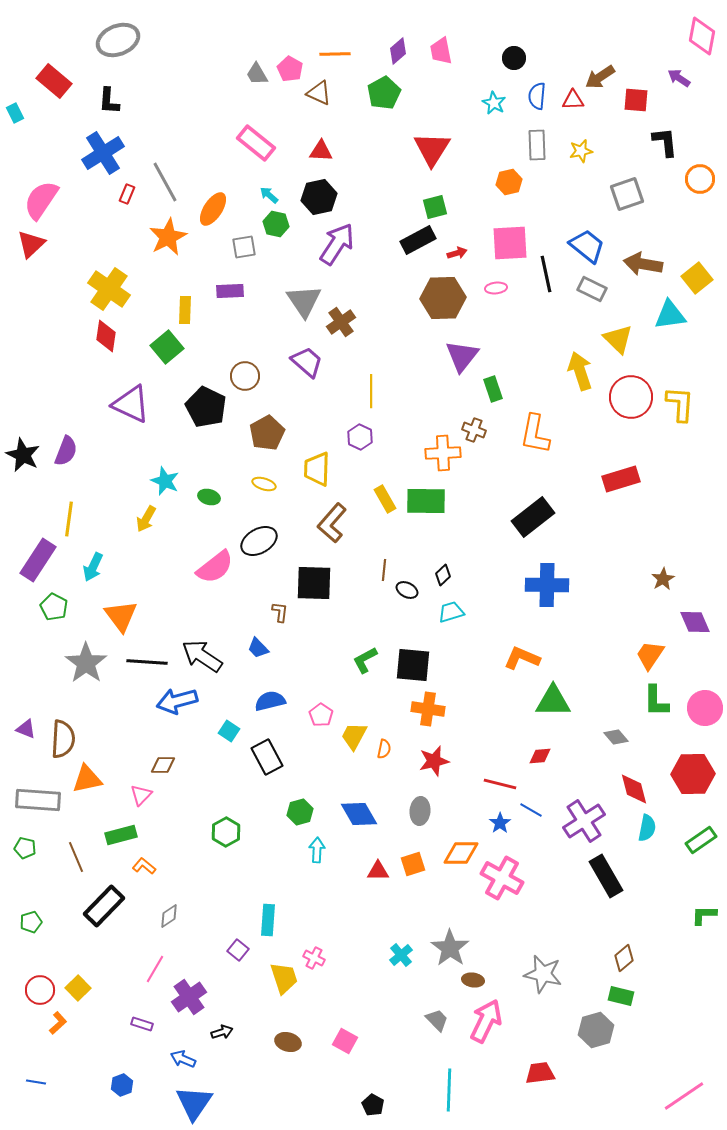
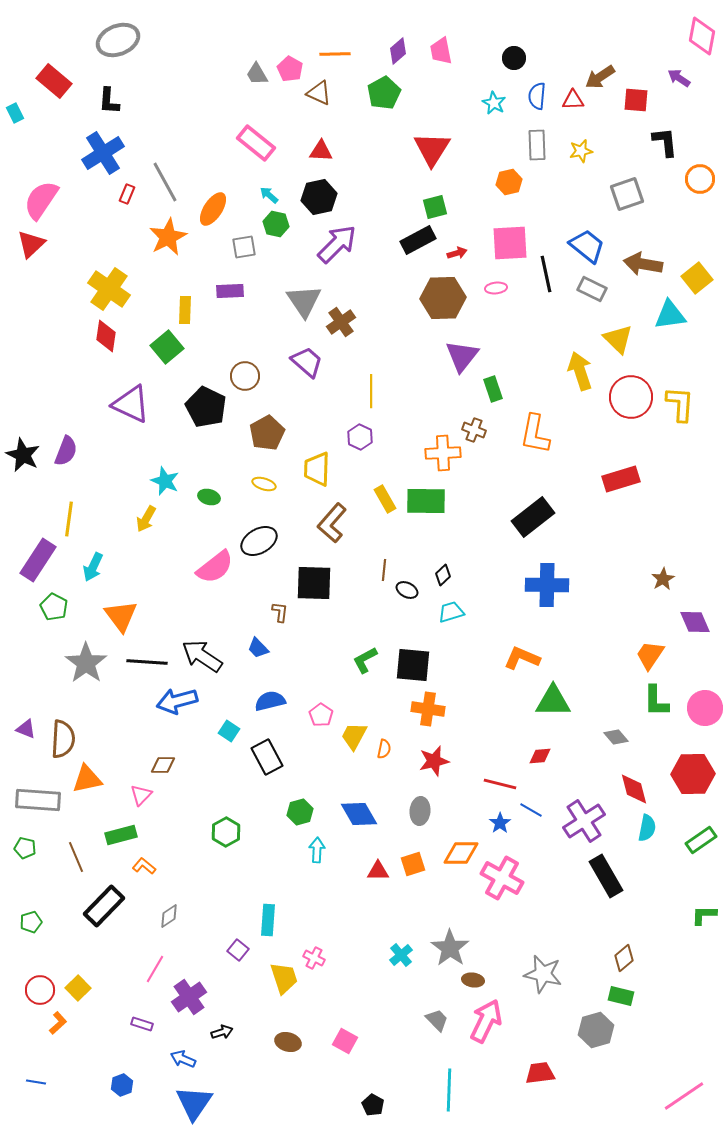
purple arrow at (337, 244): rotated 12 degrees clockwise
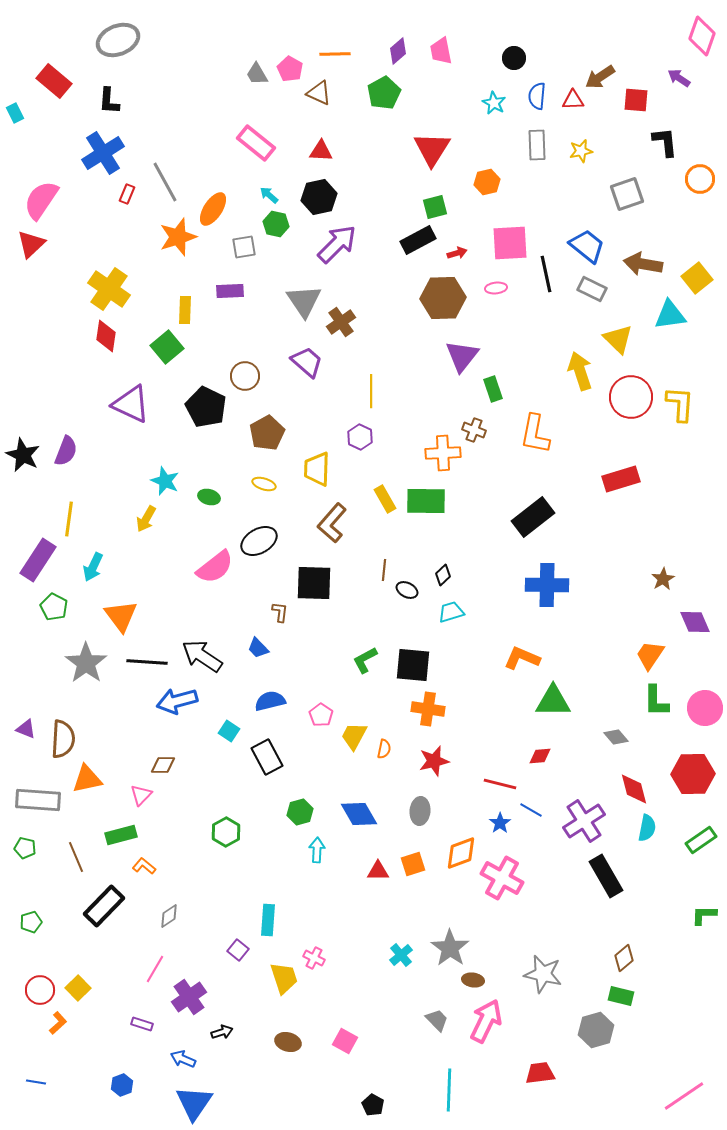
pink diamond at (702, 36): rotated 9 degrees clockwise
orange hexagon at (509, 182): moved 22 px left
orange star at (168, 237): moved 10 px right; rotated 9 degrees clockwise
orange diamond at (461, 853): rotated 21 degrees counterclockwise
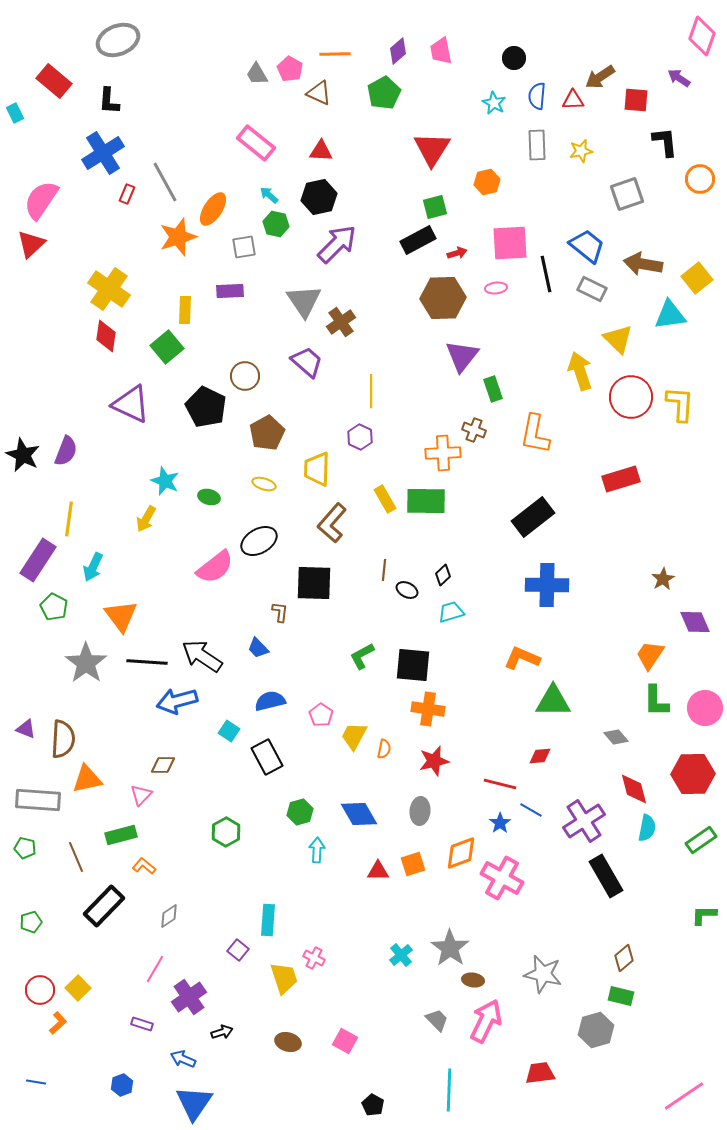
green L-shape at (365, 660): moved 3 px left, 4 px up
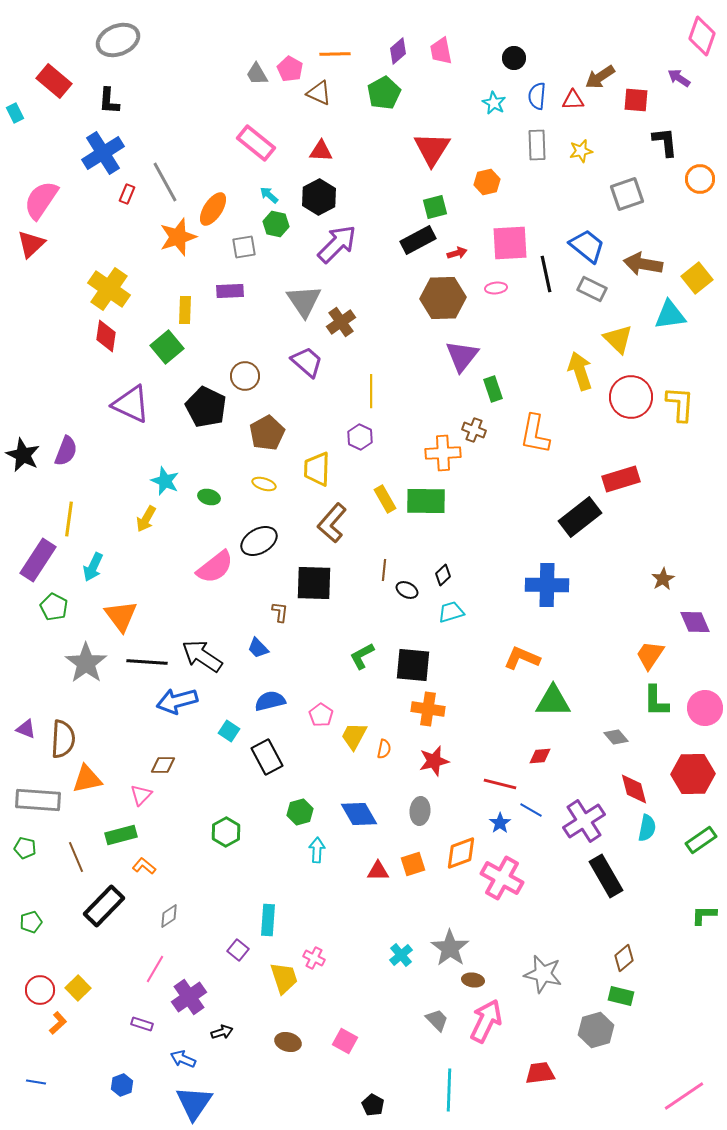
black hexagon at (319, 197): rotated 16 degrees counterclockwise
black rectangle at (533, 517): moved 47 px right
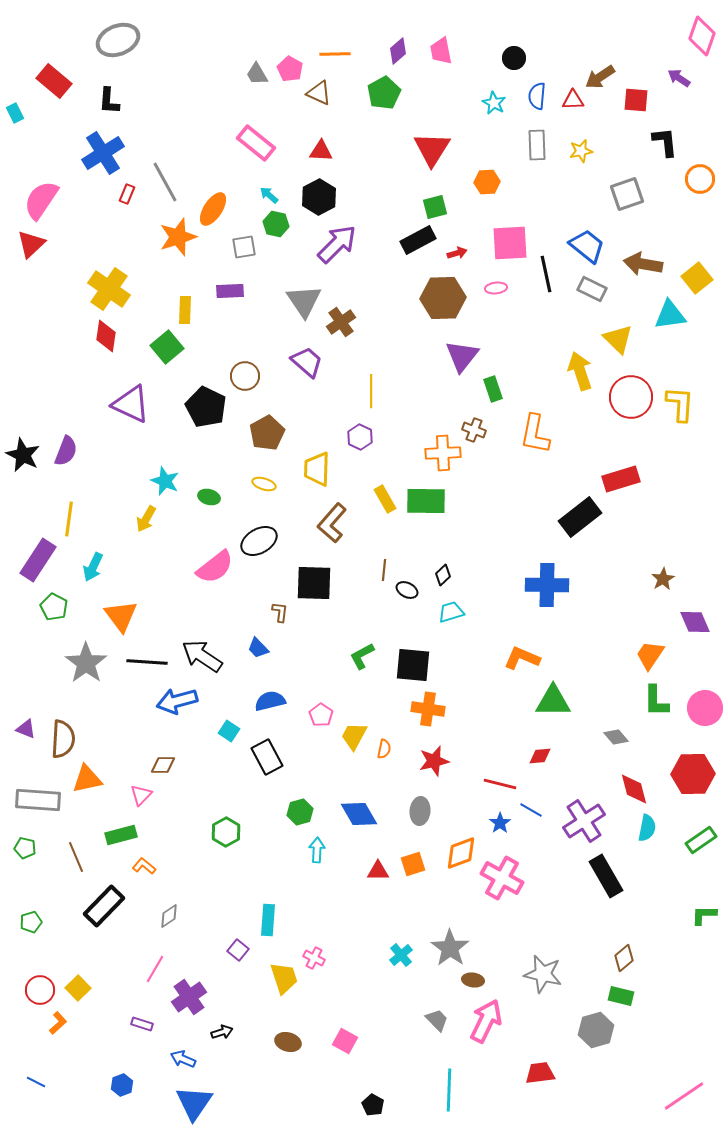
orange hexagon at (487, 182): rotated 10 degrees clockwise
blue line at (36, 1082): rotated 18 degrees clockwise
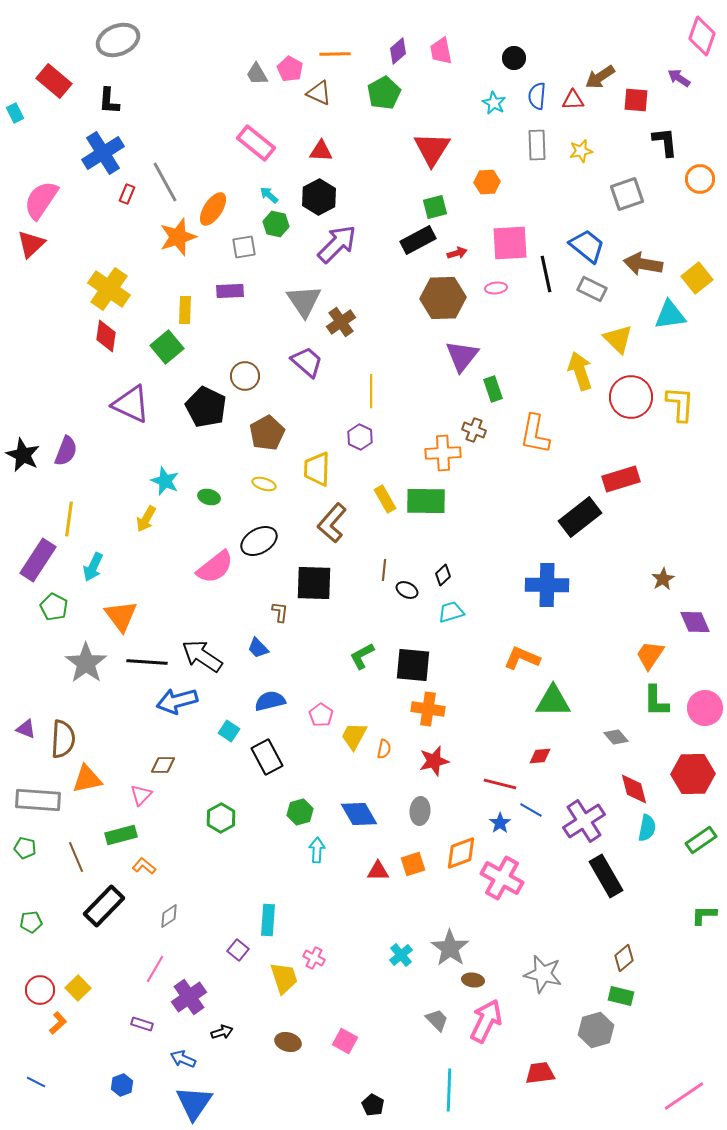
green hexagon at (226, 832): moved 5 px left, 14 px up
green pentagon at (31, 922): rotated 10 degrees clockwise
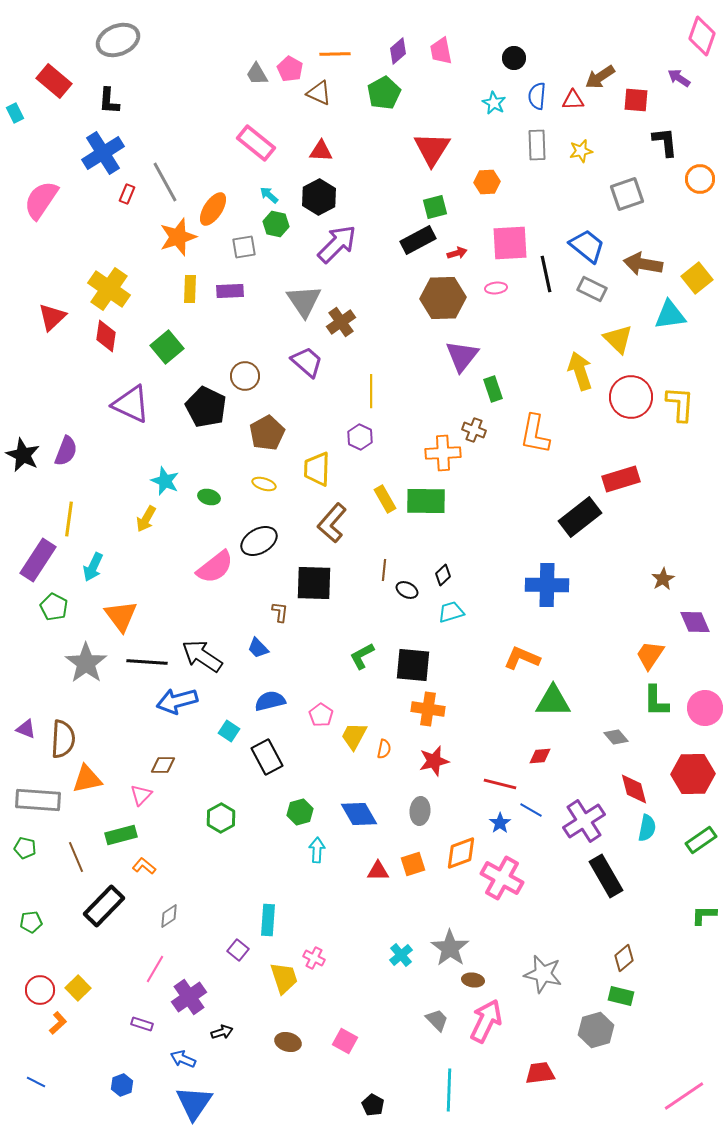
red triangle at (31, 244): moved 21 px right, 73 px down
yellow rectangle at (185, 310): moved 5 px right, 21 px up
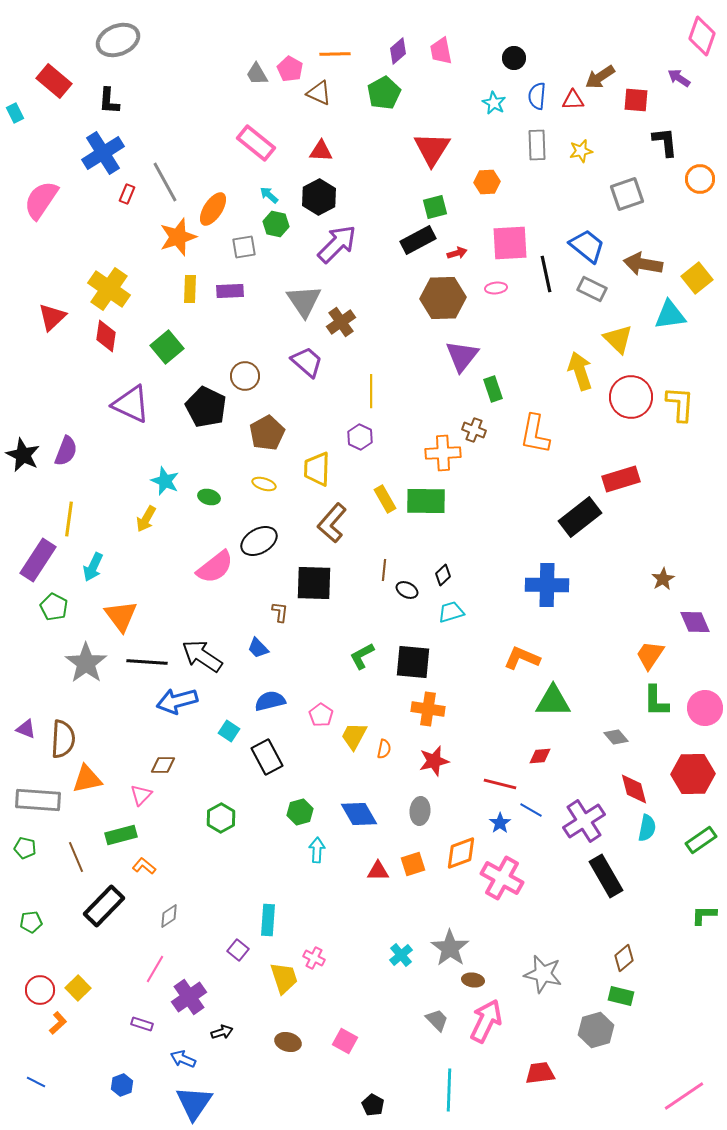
black square at (413, 665): moved 3 px up
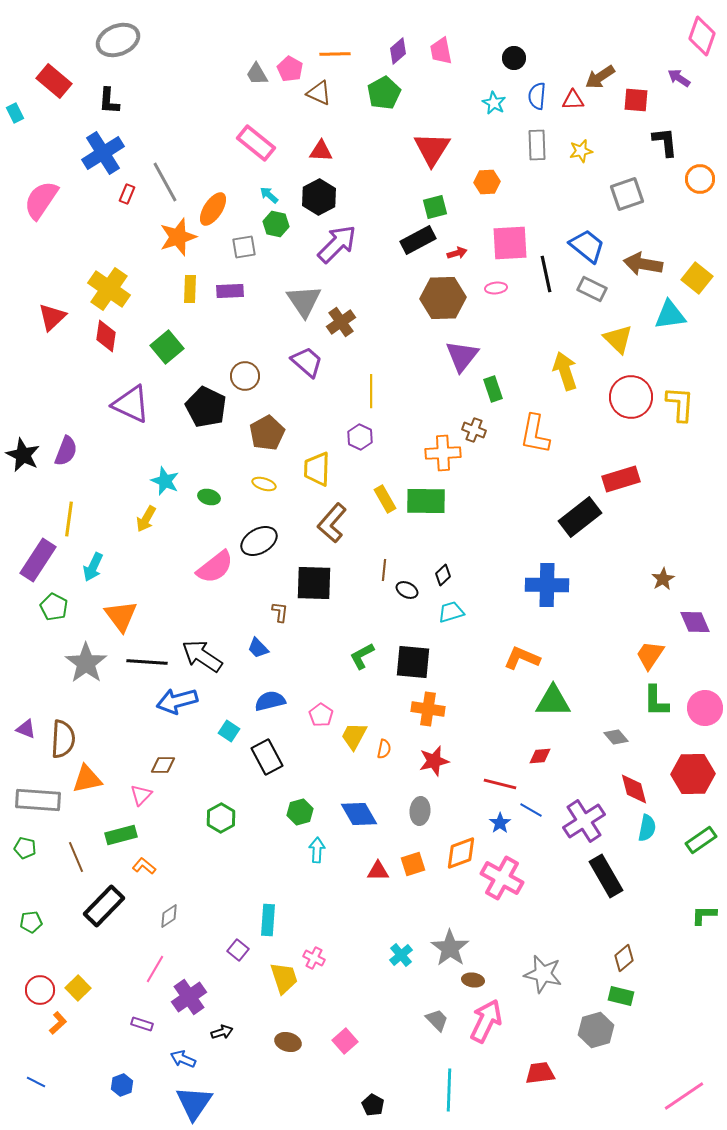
yellow square at (697, 278): rotated 12 degrees counterclockwise
yellow arrow at (580, 371): moved 15 px left
pink square at (345, 1041): rotated 20 degrees clockwise
